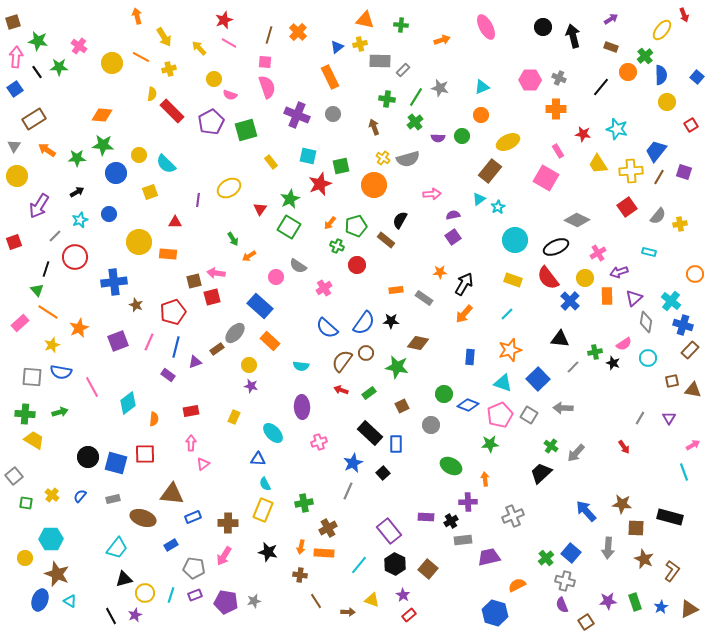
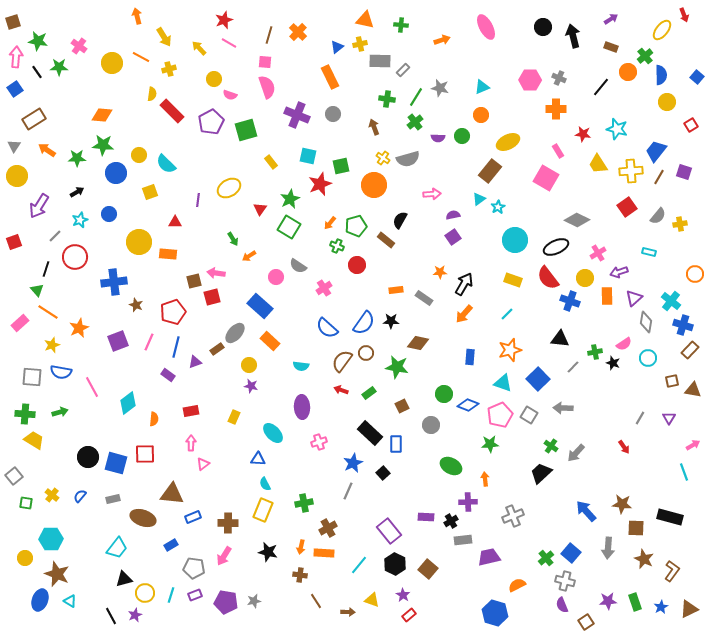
blue cross at (570, 301): rotated 24 degrees counterclockwise
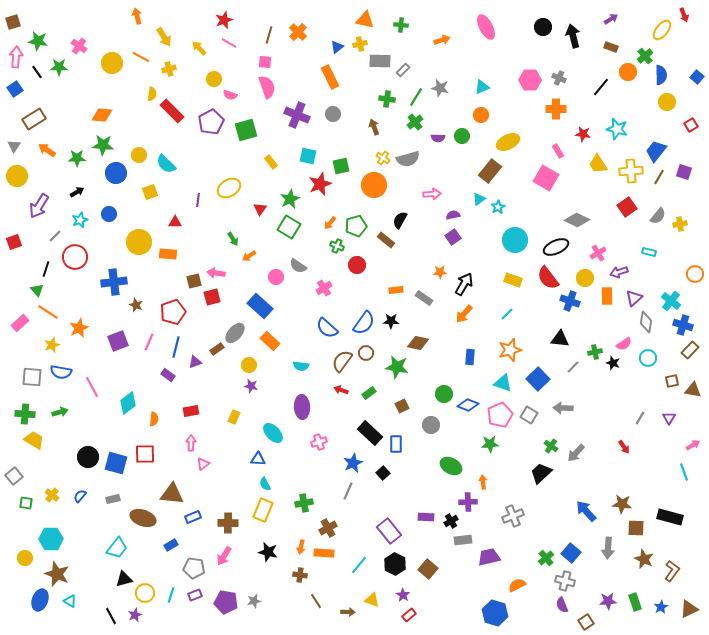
orange arrow at (485, 479): moved 2 px left, 3 px down
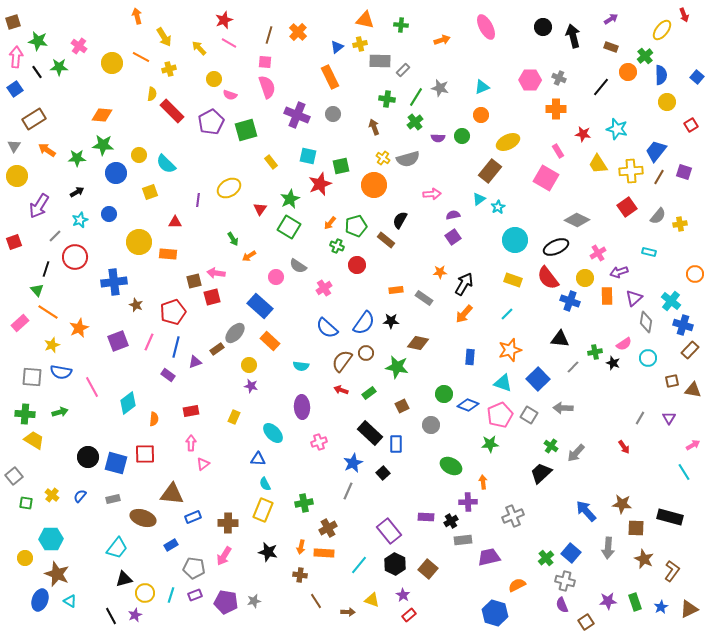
cyan line at (684, 472): rotated 12 degrees counterclockwise
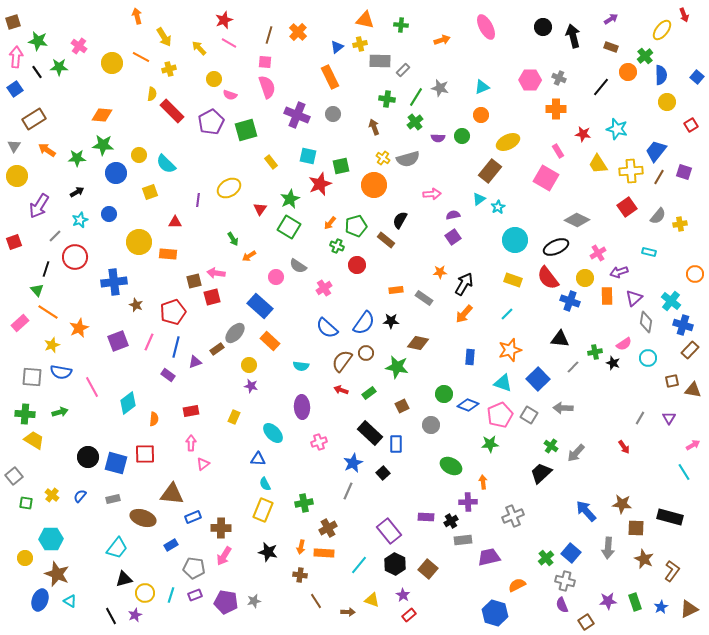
brown cross at (228, 523): moved 7 px left, 5 px down
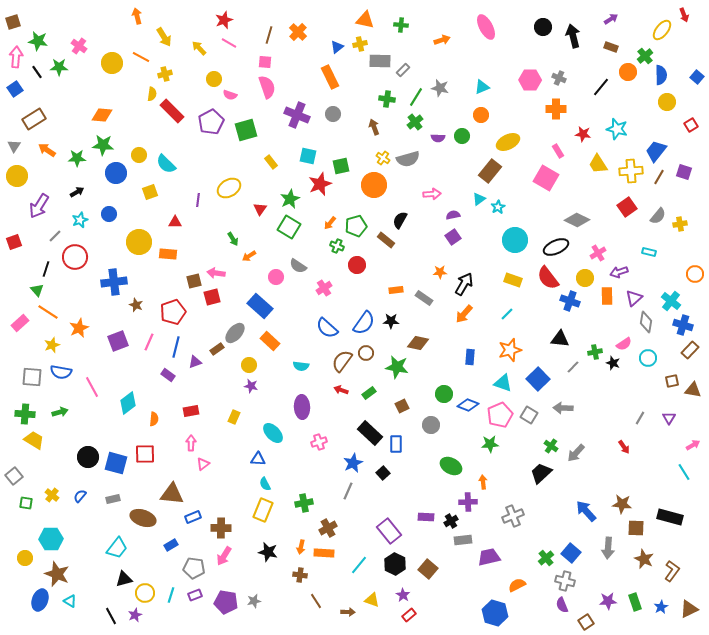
yellow cross at (169, 69): moved 4 px left, 5 px down
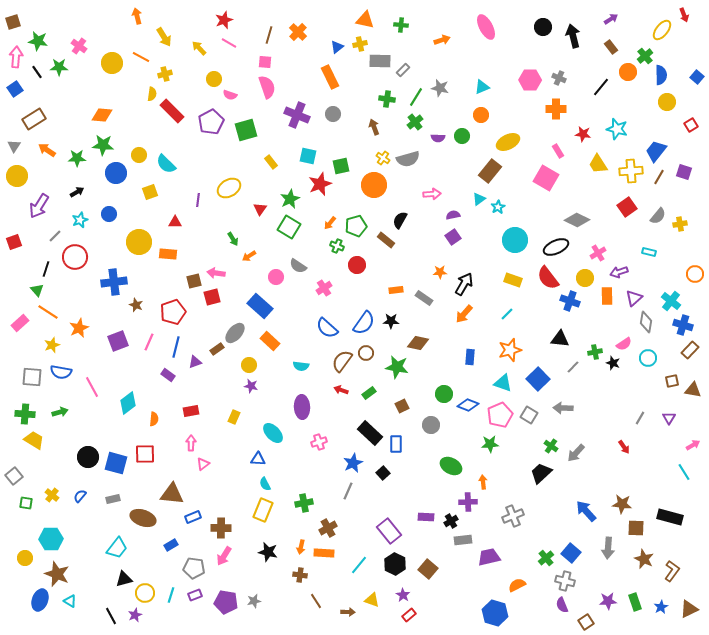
brown rectangle at (611, 47): rotated 32 degrees clockwise
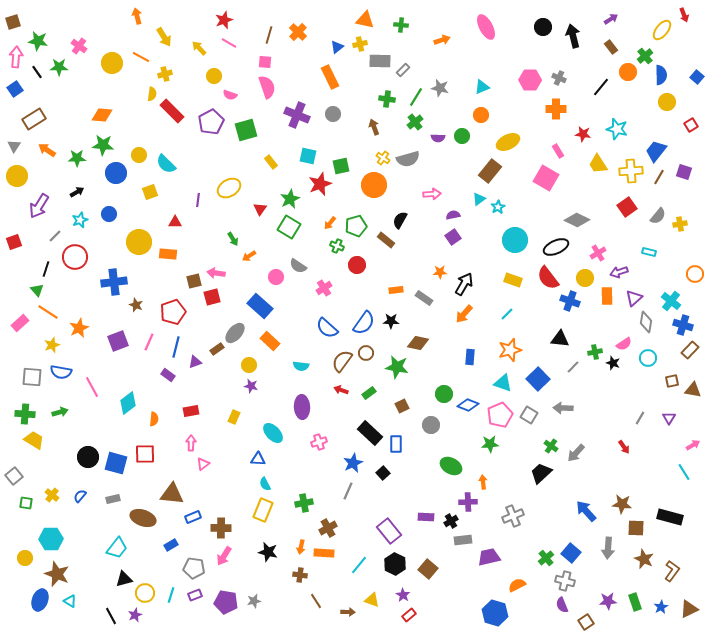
yellow circle at (214, 79): moved 3 px up
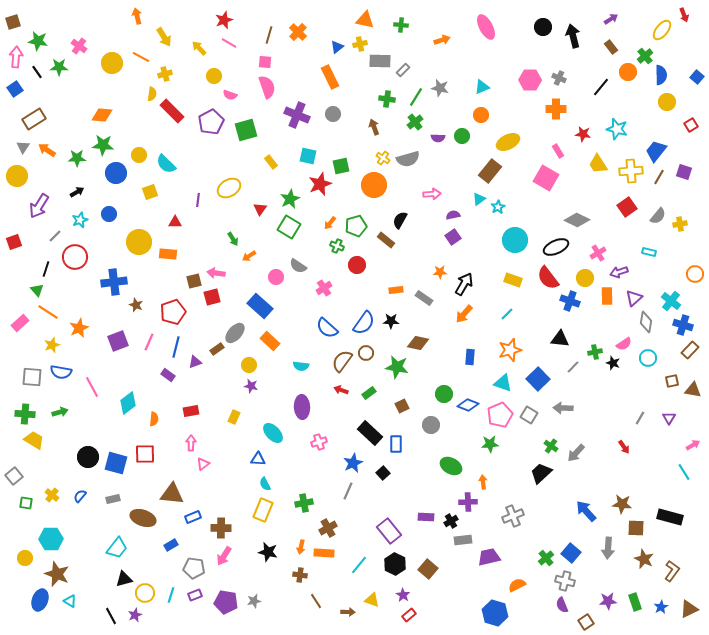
gray triangle at (14, 146): moved 9 px right, 1 px down
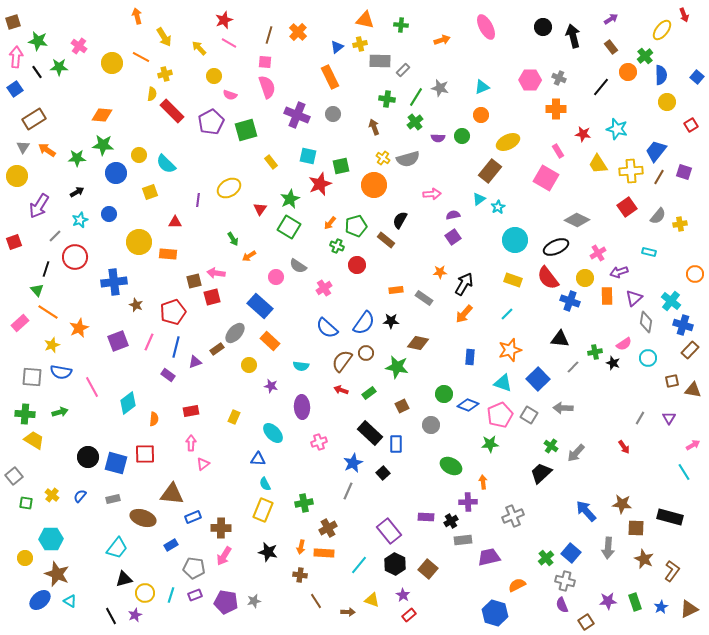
purple star at (251, 386): moved 20 px right
blue ellipse at (40, 600): rotated 30 degrees clockwise
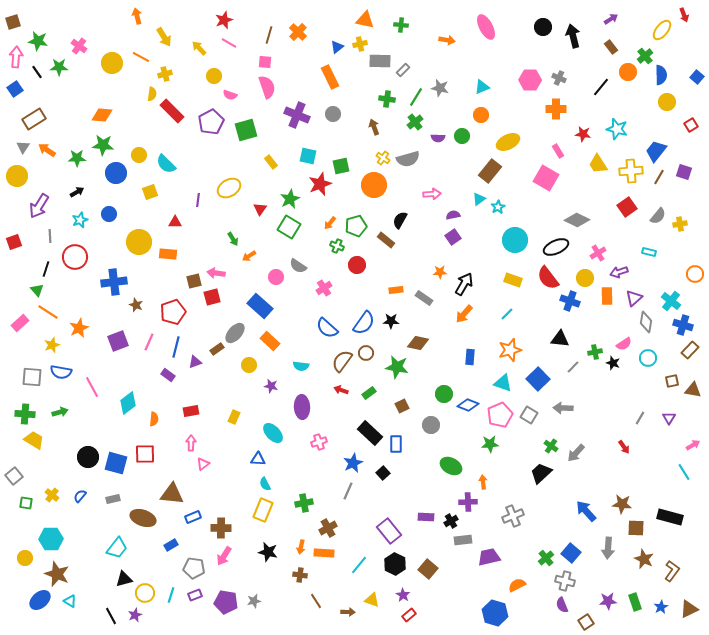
orange arrow at (442, 40): moved 5 px right; rotated 28 degrees clockwise
gray line at (55, 236): moved 5 px left; rotated 48 degrees counterclockwise
